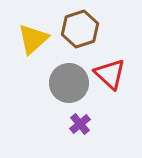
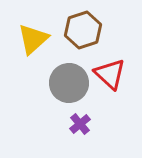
brown hexagon: moved 3 px right, 1 px down
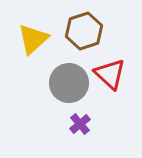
brown hexagon: moved 1 px right, 1 px down
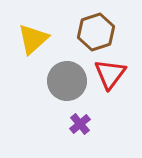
brown hexagon: moved 12 px right, 1 px down
red triangle: rotated 24 degrees clockwise
gray circle: moved 2 px left, 2 px up
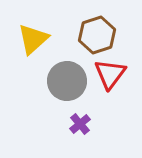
brown hexagon: moved 1 px right, 3 px down
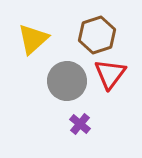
purple cross: rotated 10 degrees counterclockwise
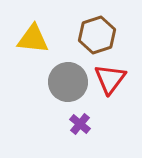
yellow triangle: rotated 48 degrees clockwise
red triangle: moved 5 px down
gray circle: moved 1 px right, 1 px down
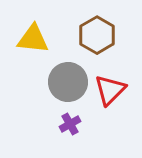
brown hexagon: rotated 12 degrees counterclockwise
red triangle: moved 11 px down; rotated 8 degrees clockwise
purple cross: moved 10 px left; rotated 20 degrees clockwise
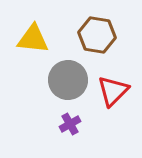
brown hexagon: rotated 21 degrees counterclockwise
gray circle: moved 2 px up
red triangle: moved 3 px right, 1 px down
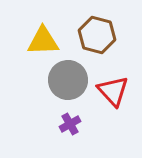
brown hexagon: rotated 6 degrees clockwise
yellow triangle: moved 10 px right, 2 px down; rotated 8 degrees counterclockwise
red triangle: rotated 28 degrees counterclockwise
